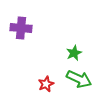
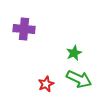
purple cross: moved 3 px right, 1 px down
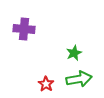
green arrow: rotated 35 degrees counterclockwise
red star: rotated 14 degrees counterclockwise
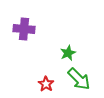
green star: moved 6 px left
green arrow: rotated 55 degrees clockwise
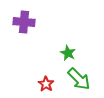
purple cross: moved 7 px up
green star: rotated 21 degrees counterclockwise
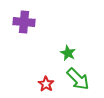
green arrow: moved 1 px left
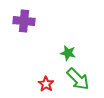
purple cross: moved 1 px up
green star: rotated 14 degrees counterclockwise
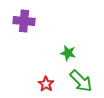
green arrow: moved 3 px right, 2 px down
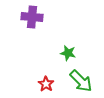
purple cross: moved 8 px right, 4 px up
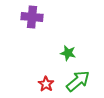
green arrow: moved 3 px left; rotated 85 degrees counterclockwise
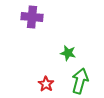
green arrow: moved 2 px right; rotated 35 degrees counterclockwise
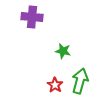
green star: moved 5 px left, 2 px up
red star: moved 9 px right, 1 px down
